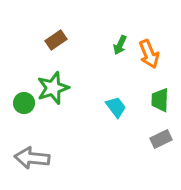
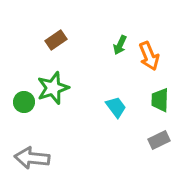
orange arrow: moved 2 px down
green circle: moved 1 px up
gray rectangle: moved 2 px left, 1 px down
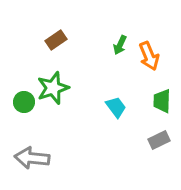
green trapezoid: moved 2 px right, 1 px down
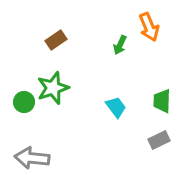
orange arrow: moved 29 px up
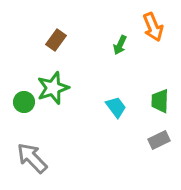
orange arrow: moved 4 px right
brown rectangle: rotated 20 degrees counterclockwise
green trapezoid: moved 2 px left
gray arrow: rotated 40 degrees clockwise
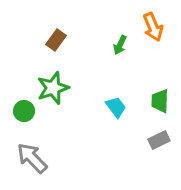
green circle: moved 9 px down
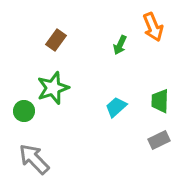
cyan trapezoid: rotated 95 degrees counterclockwise
gray arrow: moved 2 px right, 1 px down
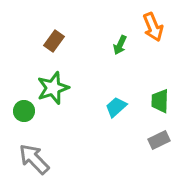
brown rectangle: moved 2 px left, 1 px down
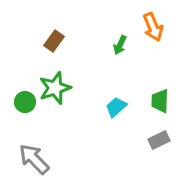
green star: moved 2 px right
green circle: moved 1 px right, 9 px up
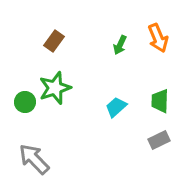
orange arrow: moved 5 px right, 11 px down
